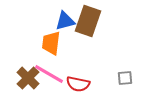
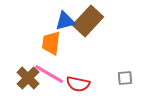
brown rectangle: rotated 24 degrees clockwise
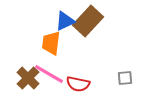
blue triangle: rotated 10 degrees counterclockwise
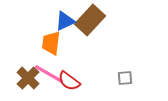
brown rectangle: moved 2 px right, 1 px up
red semicircle: moved 9 px left, 3 px up; rotated 25 degrees clockwise
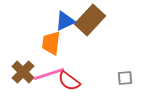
pink line: rotated 48 degrees counterclockwise
brown cross: moved 5 px left, 6 px up
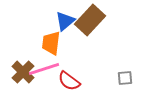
blue triangle: rotated 15 degrees counterclockwise
pink line: moved 5 px left, 5 px up
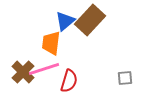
red semicircle: rotated 110 degrees counterclockwise
